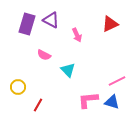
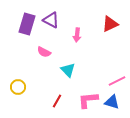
pink arrow: rotated 32 degrees clockwise
pink semicircle: moved 3 px up
red line: moved 19 px right, 4 px up
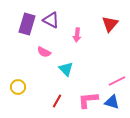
red triangle: rotated 24 degrees counterclockwise
cyan triangle: moved 2 px left, 1 px up
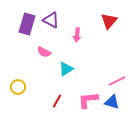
red triangle: moved 1 px left, 3 px up
cyan triangle: rotated 42 degrees clockwise
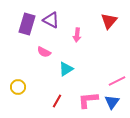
blue triangle: rotated 49 degrees clockwise
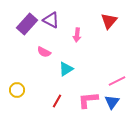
purple rectangle: rotated 25 degrees clockwise
yellow circle: moved 1 px left, 3 px down
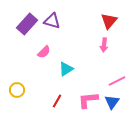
purple triangle: moved 1 px right, 1 px down; rotated 12 degrees counterclockwise
pink arrow: moved 27 px right, 10 px down
pink semicircle: rotated 72 degrees counterclockwise
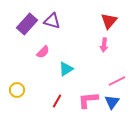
pink semicircle: moved 1 px left
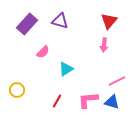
purple triangle: moved 8 px right
blue triangle: rotated 49 degrees counterclockwise
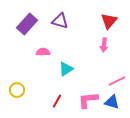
pink semicircle: rotated 136 degrees counterclockwise
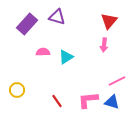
purple triangle: moved 3 px left, 4 px up
cyan triangle: moved 12 px up
red line: rotated 64 degrees counterclockwise
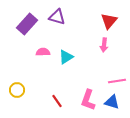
pink line: rotated 18 degrees clockwise
pink L-shape: rotated 65 degrees counterclockwise
